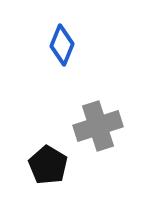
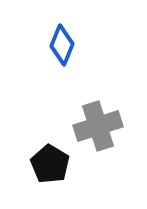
black pentagon: moved 2 px right, 1 px up
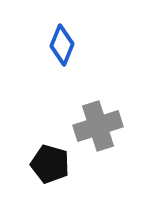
black pentagon: rotated 15 degrees counterclockwise
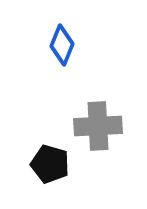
gray cross: rotated 15 degrees clockwise
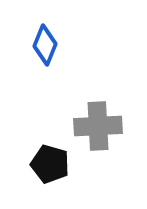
blue diamond: moved 17 px left
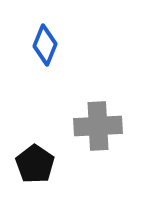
black pentagon: moved 15 px left; rotated 18 degrees clockwise
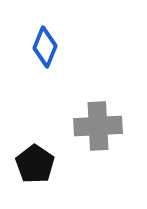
blue diamond: moved 2 px down
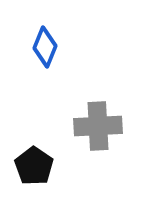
black pentagon: moved 1 px left, 2 px down
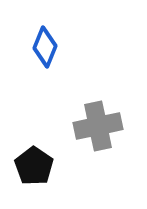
gray cross: rotated 9 degrees counterclockwise
